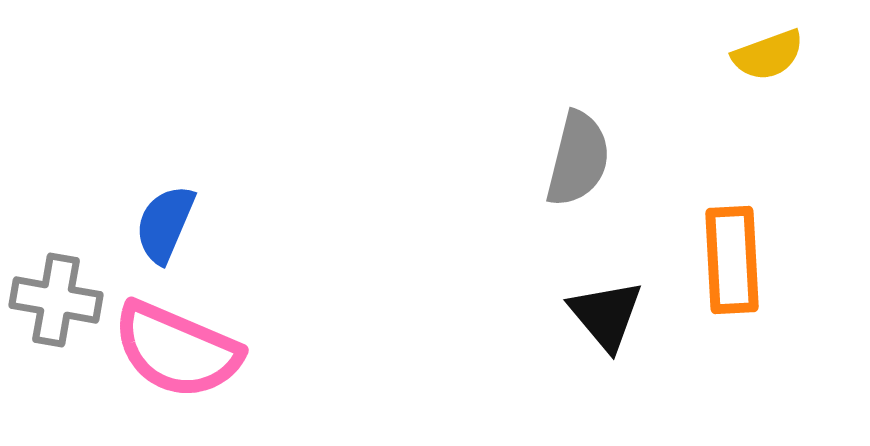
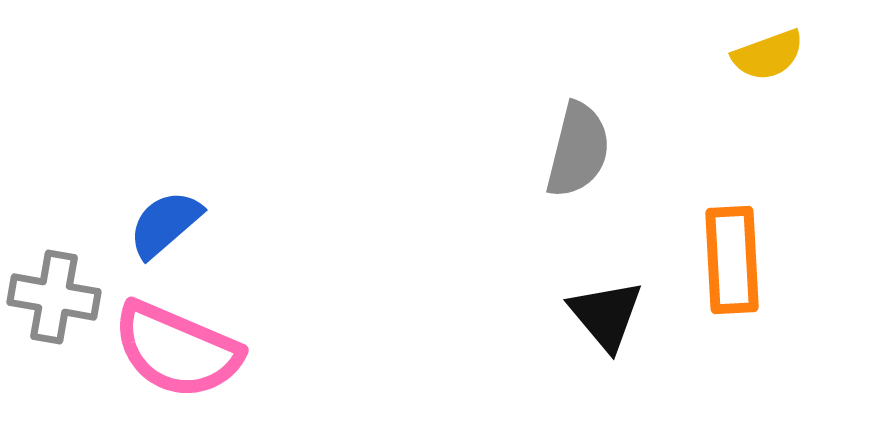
gray semicircle: moved 9 px up
blue semicircle: rotated 26 degrees clockwise
gray cross: moved 2 px left, 3 px up
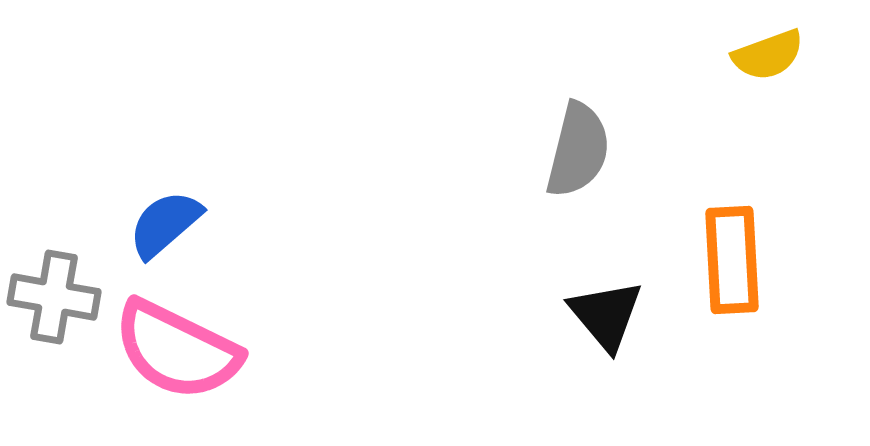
pink semicircle: rotated 3 degrees clockwise
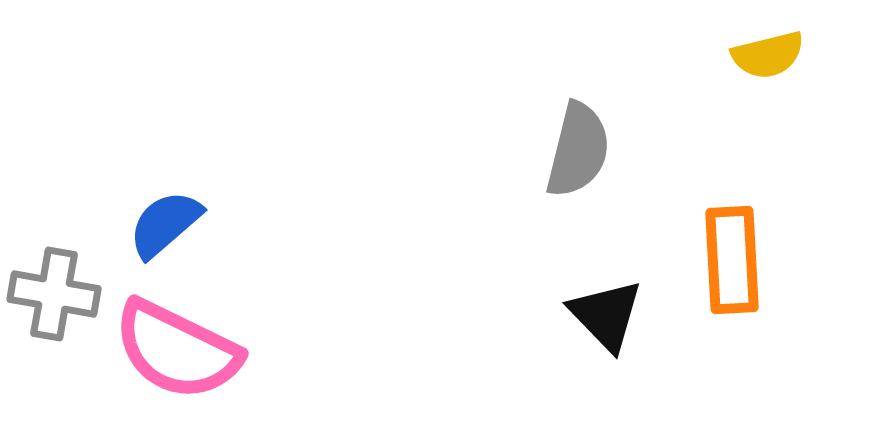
yellow semicircle: rotated 6 degrees clockwise
gray cross: moved 3 px up
black triangle: rotated 4 degrees counterclockwise
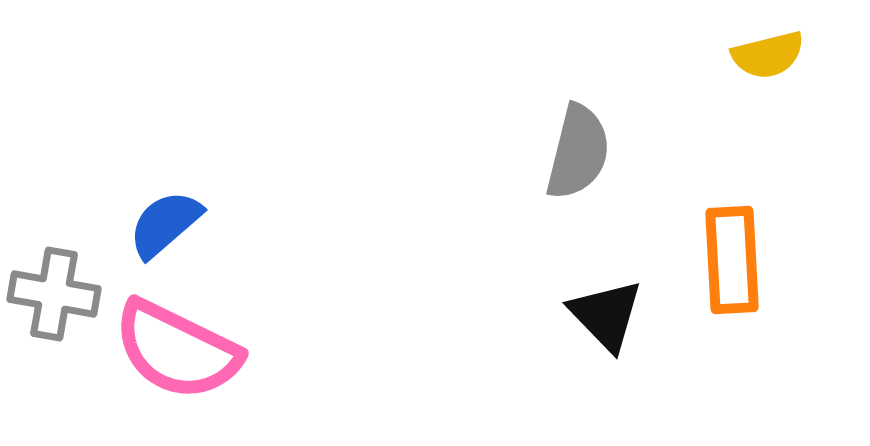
gray semicircle: moved 2 px down
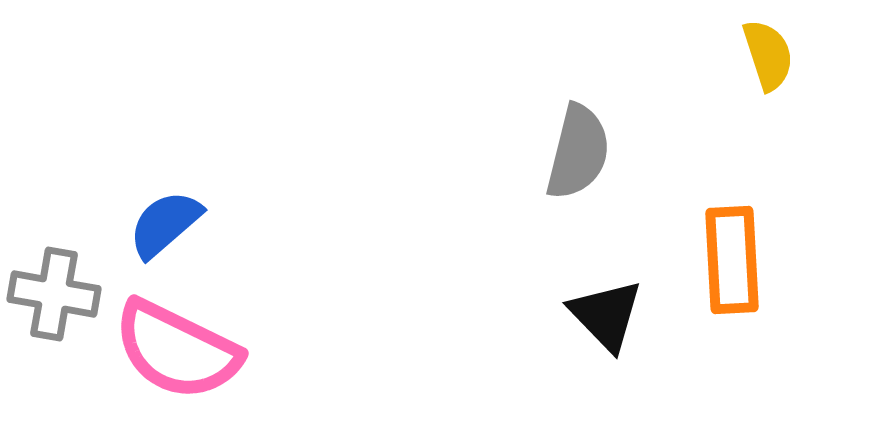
yellow semicircle: rotated 94 degrees counterclockwise
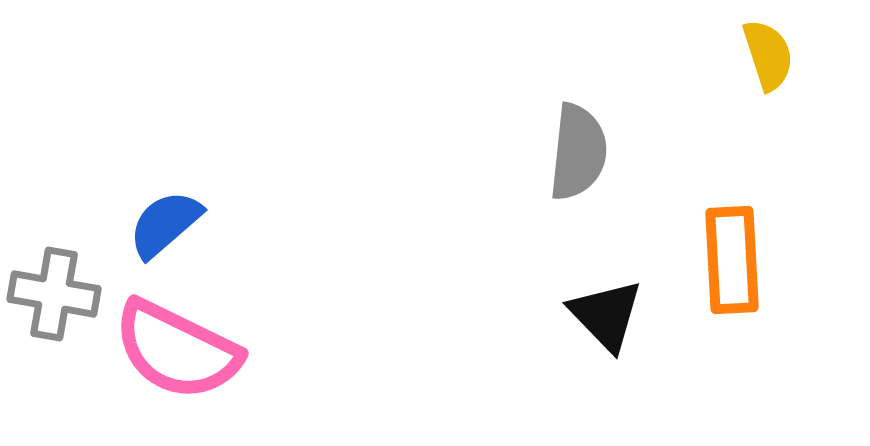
gray semicircle: rotated 8 degrees counterclockwise
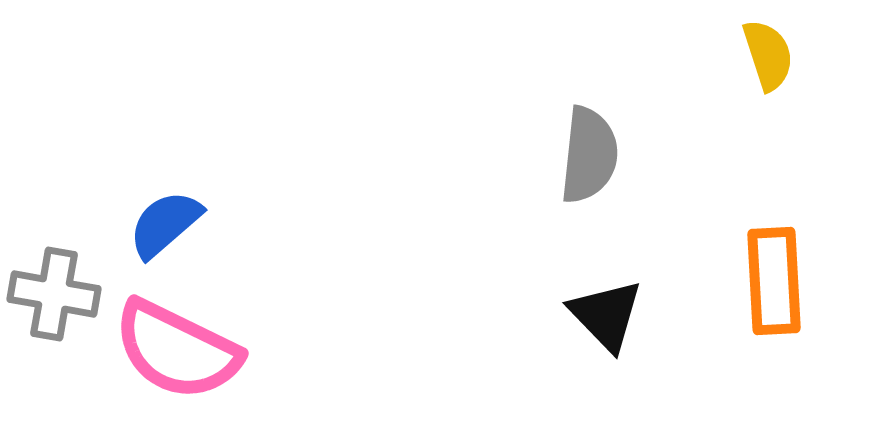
gray semicircle: moved 11 px right, 3 px down
orange rectangle: moved 42 px right, 21 px down
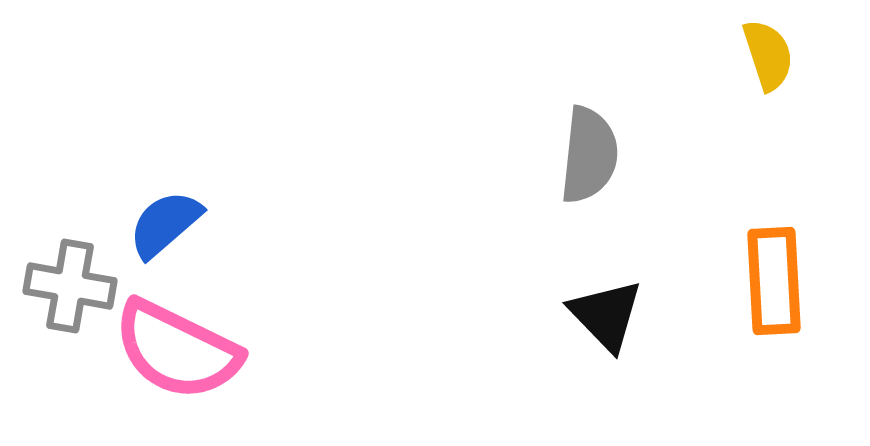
gray cross: moved 16 px right, 8 px up
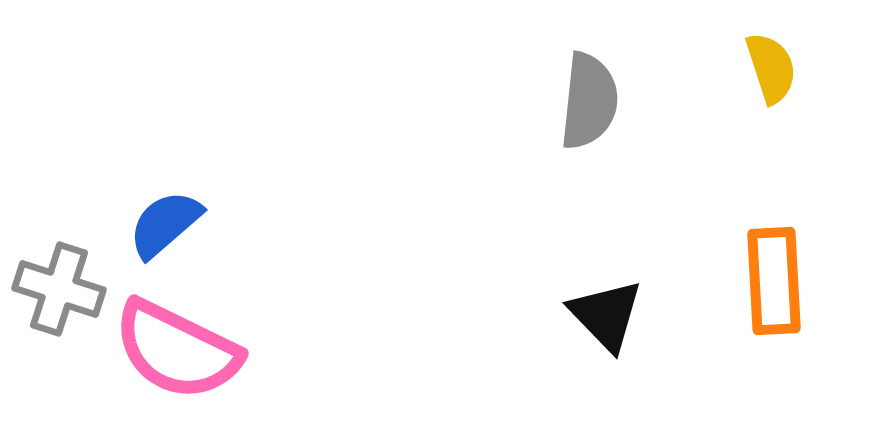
yellow semicircle: moved 3 px right, 13 px down
gray semicircle: moved 54 px up
gray cross: moved 11 px left, 3 px down; rotated 8 degrees clockwise
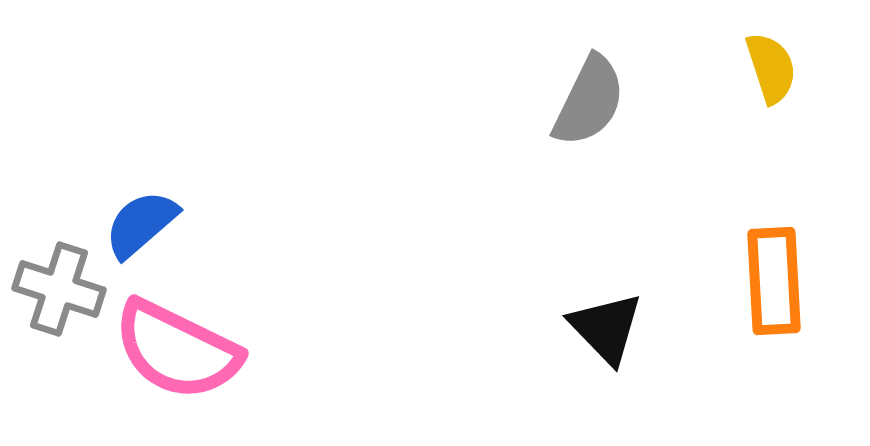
gray semicircle: rotated 20 degrees clockwise
blue semicircle: moved 24 px left
black triangle: moved 13 px down
